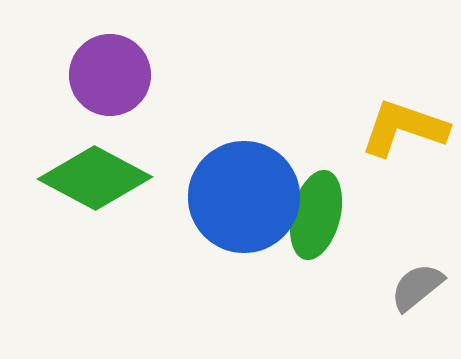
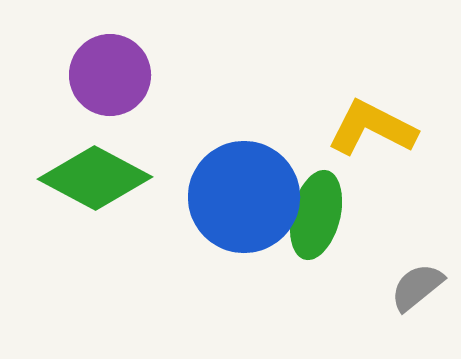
yellow L-shape: moved 32 px left; rotated 8 degrees clockwise
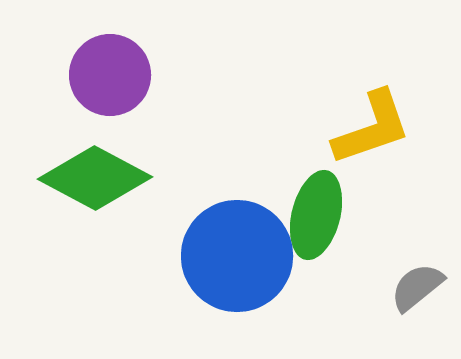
yellow L-shape: rotated 134 degrees clockwise
blue circle: moved 7 px left, 59 px down
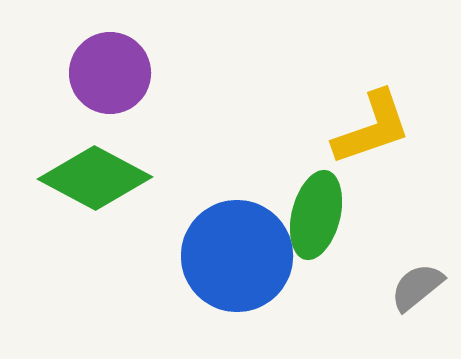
purple circle: moved 2 px up
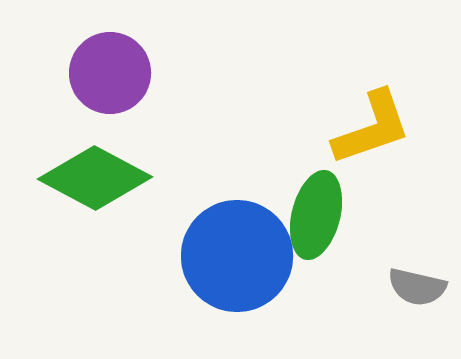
gray semicircle: rotated 128 degrees counterclockwise
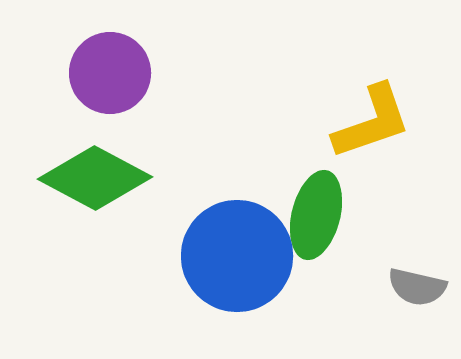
yellow L-shape: moved 6 px up
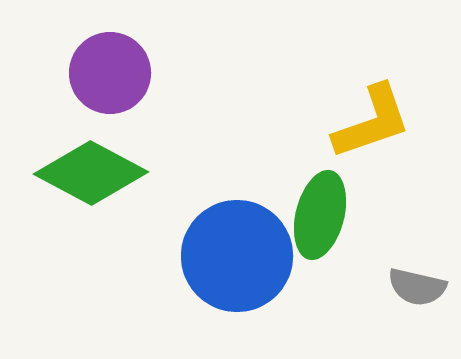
green diamond: moved 4 px left, 5 px up
green ellipse: moved 4 px right
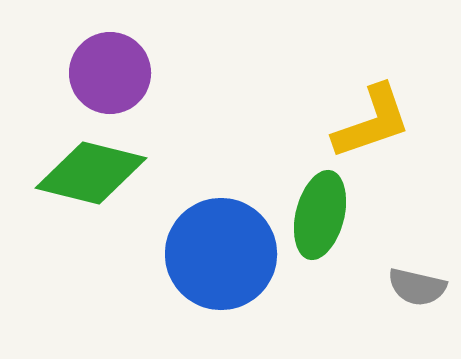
green diamond: rotated 14 degrees counterclockwise
blue circle: moved 16 px left, 2 px up
